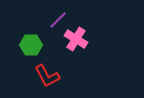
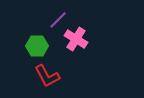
green hexagon: moved 6 px right, 1 px down
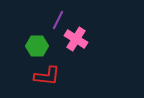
purple line: rotated 18 degrees counterclockwise
red L-shape: rotated 56 degrees counterclockwise
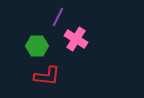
purple line: moved 3 px up
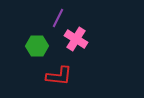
purple line: moved 1 px down
red L-shape: moved 12 px right
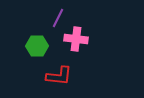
pink cross: rotated 25 degrees counterclockwise
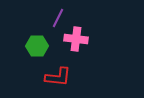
red L-shape: moved 1 px left, 1 px down
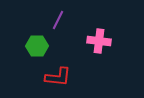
purple line: moved 2 px down
pink cross: moved 23 px right, 2 px down
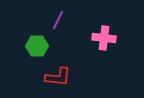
pink cross: moved 5 px right, 3 px up
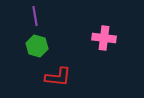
purple line: moved 23 px left, 4 px up; rotated 36 degrees counterclockwise
green hexagon: rotated 15 degrees clockwise
